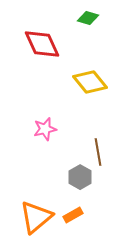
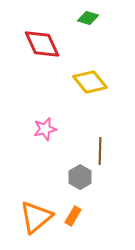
brown line: moved 2 px right, 1 px up; rotated 12 degrees clockwise
orange rectangle: moved 1 px down; rotated 30 degrees counterclockwise
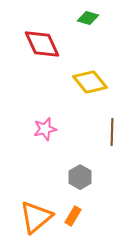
brown line: moved 12 px right, 19 px up
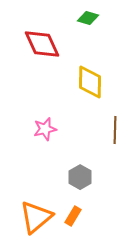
yellow diamond: rotated 40 degrees clockwise
brown line: moved 3 px right, 2 px up
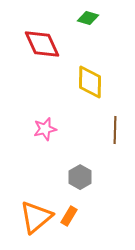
orange rectangle: moved 4 px left
